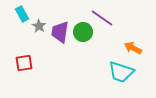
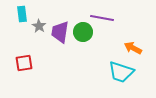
cyan rectangle: rotated 21 degrees clockwise
purple line: rotated 25 degrees counterclockwise
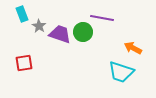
cyan rectangle: rotated 14 degrees counterclockwise
purple trapezoid: moved 2 px down; rotated 100 degrees clockwise
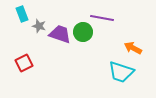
gray star: rotated 16 degrees counterclockwise
red square: rotated 18 degrees counterclockwise
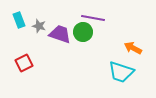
cyan rectangle: moved 3 px left, 6 px down
purple line: moved 9 px left
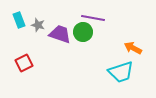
gray star: moved 1 px left, 1 px up
cyan trapezoid: rotated 36 degrees counterclockwise
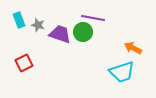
cyan trapezoid: moved 1 px right
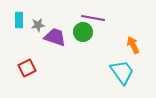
cyan rectangle: rotated 21 degrees clockwise
gray star: rotated 24 degrees counterclockwise
purple trapezoid: moved 5 px left, 3 px down
orange arrow: moved 3 px up; rotated 36 degrees clockwise
red square: moved 3 px right, 5 px down
cyan trapezoid: rotated 108 degrees counterclockwise
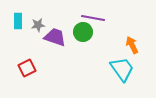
cyan rectangle: moved 1 px left, 1 px down
orange arrow: moved 1 px left
cyan trapezoid: moved 3 px up
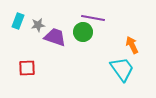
cyan rectangle: rotated 21 degrees clockwise
red square: rotated 24 degrees clockwise
